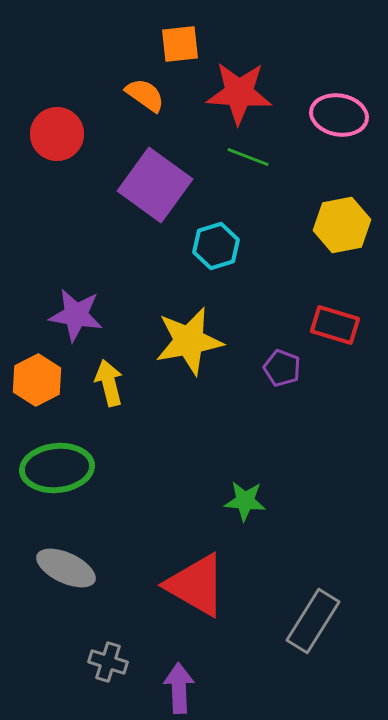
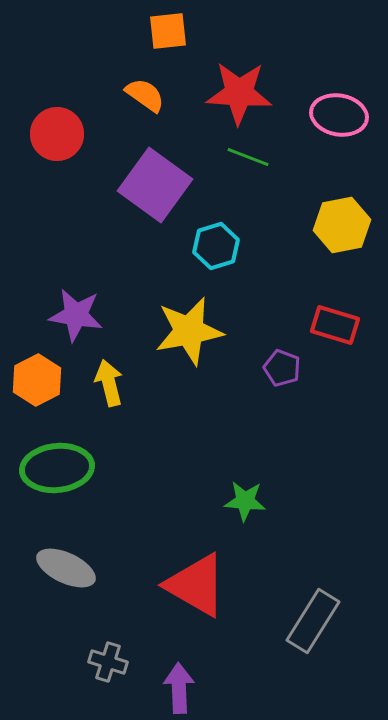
orange square: moved 12 px left, 13 px up
yellow star: moved 10 px up
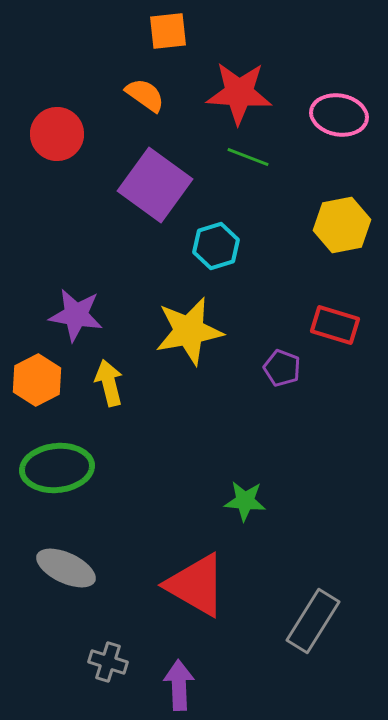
purple arrow: moved 3 px up
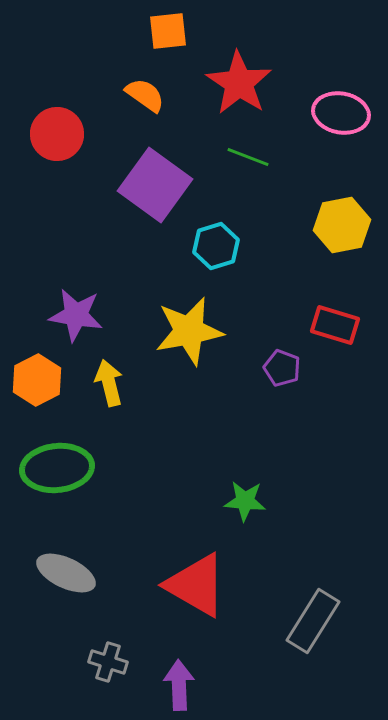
red star: moved 10 px up; rotated 30 degrees clockwise
pink ellipse: moved 2 px right, 2 px up
gray ellipse: moved 5 px down
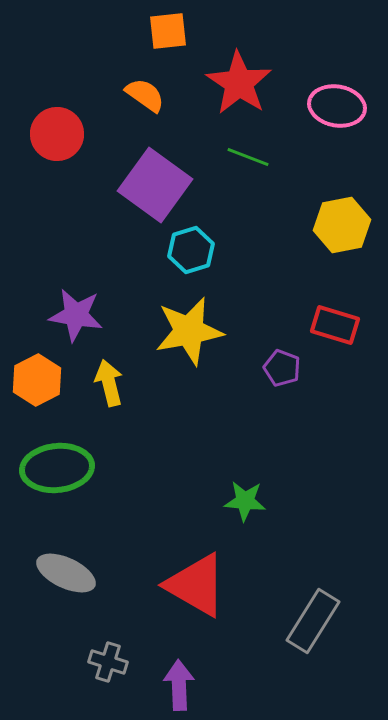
pink ellipse: moved 4 px left, 7 px up
cyan hexagon: moved 25 px left, 4 px down
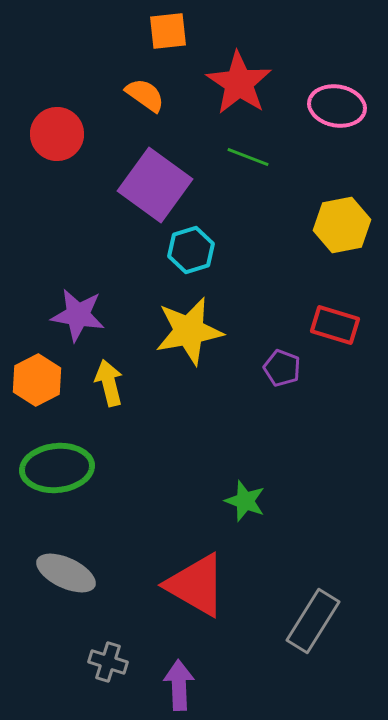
purple star: moved 2 px right
green star: rotated 15 degrees clockwise
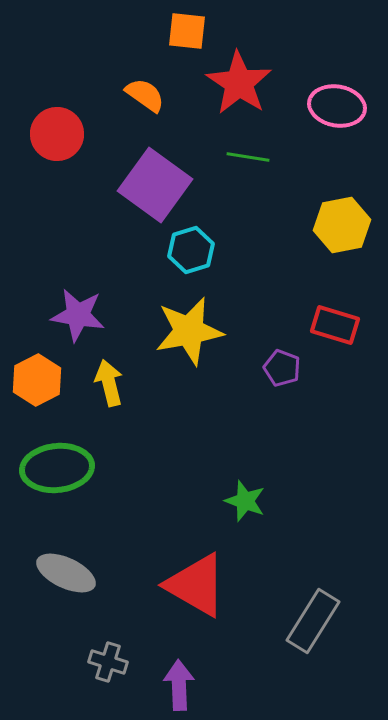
orange square: moved 19 px right; rotated 12 degrees clockwise
green line: rotated 12 degrees counterclockwise
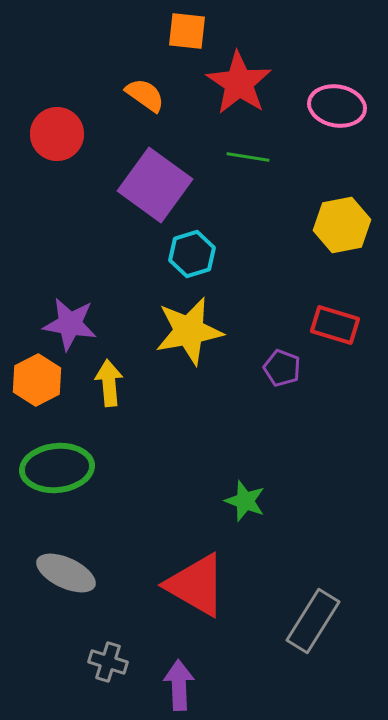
cyan hexagon: moved 1 px right, 4 px down
purple star: moved 8 px left, 9 px down
yellow arrow: rotated 9 degrees clockwise
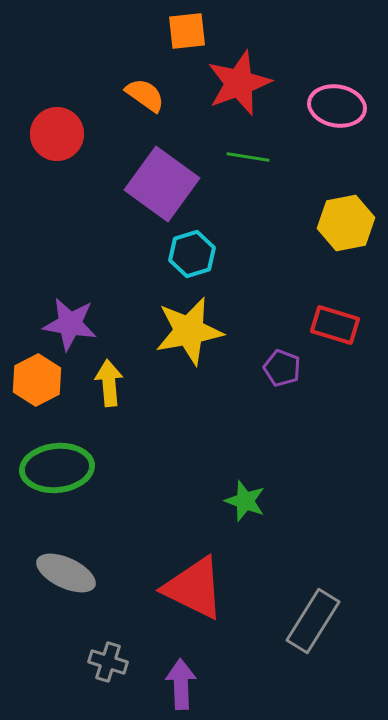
orange square: rotated 12 degrees counterclockwise
red star: rotated 18 degrees clockwise
purple square: moved 7 px right, 1 px up
yellow hexagon: moved 4 px right, 2 px up
red triangle: moved 2 px left, 3 px down; rotated 4 degrees counterclockwise
purple arrow: moved 2 px right, 1 px up
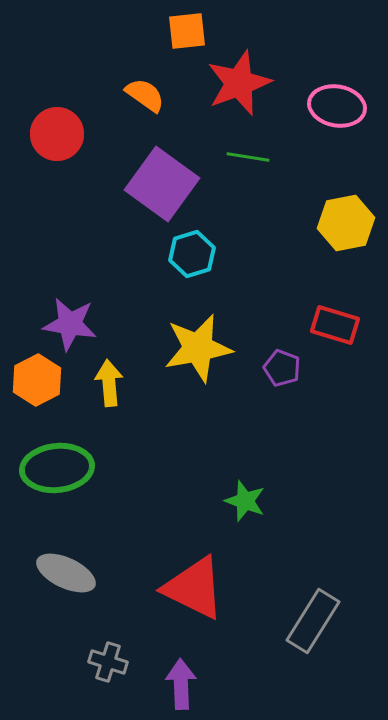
yellow star: moved 9 px right, 17 px down
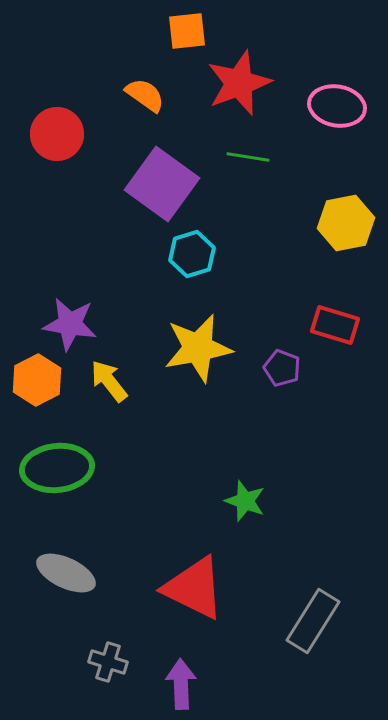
yellow arrow: moved 2 px up; rotated 33 degrees counterclockwise
